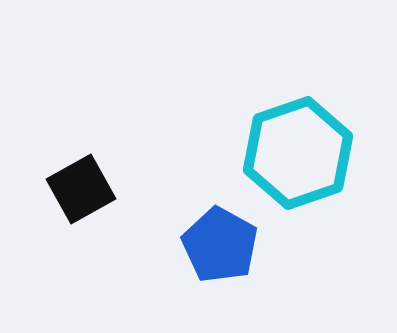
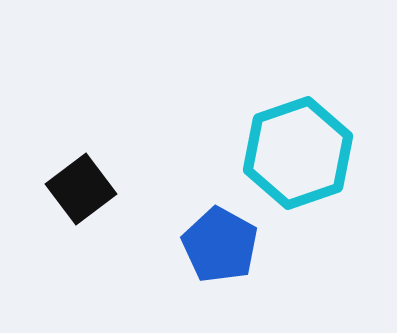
black square: rotated 8 degrees counterclockwise
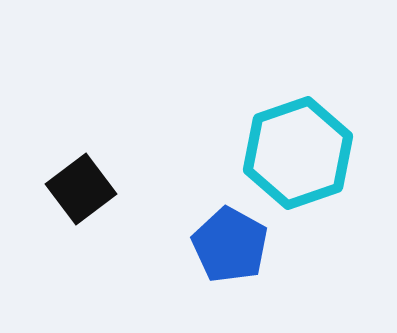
blue pentagon: moved 10 px right
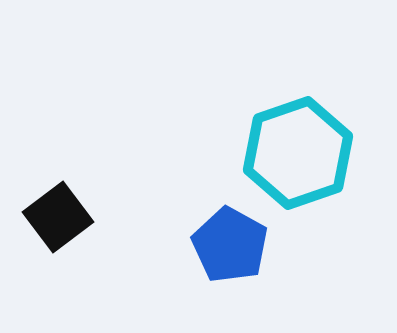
black square: moved 23 px left, 28 px down
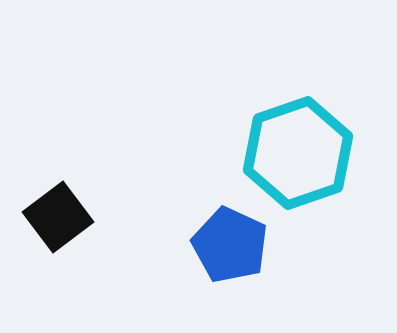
blue pentagon: rotated 4 degrees counterclockwise
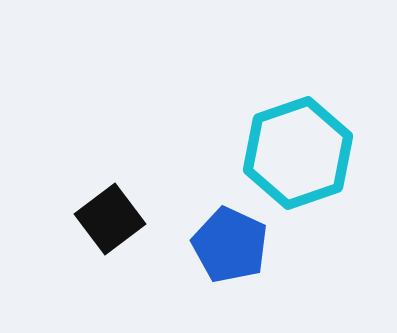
black square: moved 52 px right, 2 px down
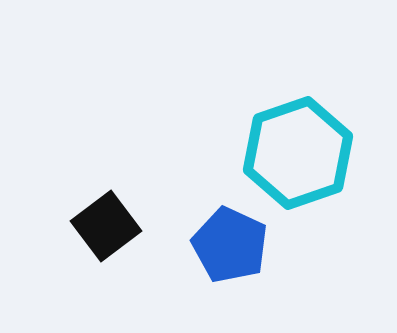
black square: moved 4 px left, 7 px down
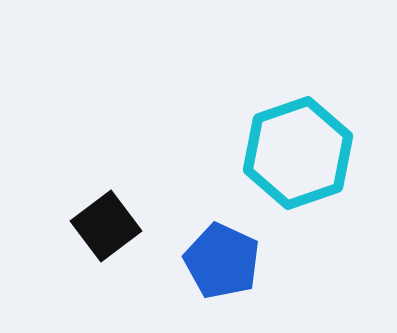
blue pentagon: moved 8 px left, 16 px down
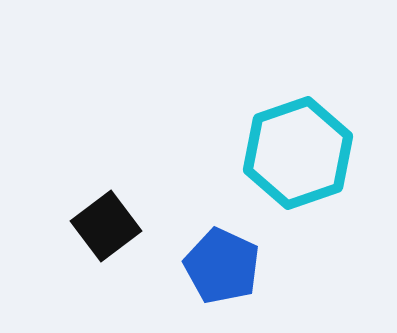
blue pentagon: moved 5 px down
